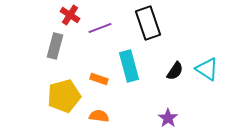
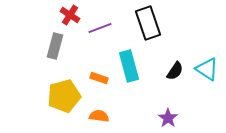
orange rectangle: moved 1 px up
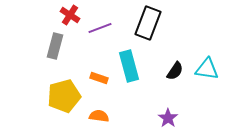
black rectangle: rotated 40 degrees clockwise
cyan triangle: rotated 25 degrees counterclockwise
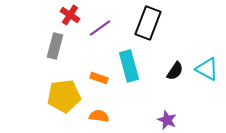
purple line: rotated 15 degrees counterclockwise
cyan triangle: rotated 20 degrees clockwise
yellow pentagon: rotated 8 degrees clockwise
purple star: moved 1 px left, 2 px down; rotated 12 degrees counterclockwise
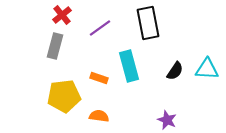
red cross: moved 8 px left; rotated 18 degrees clockwise
black rectangle: rotated 32 degrees counterclockwise
cyan triangle: rotated 25 degrees counterclockwise
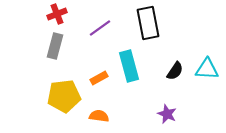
red cross: moved 5 px left, 1 px up; rotated 18 degrees clockwise
orange rectangle: rotated 48 degrees counterclockwise
purple star: moved 6 px up
